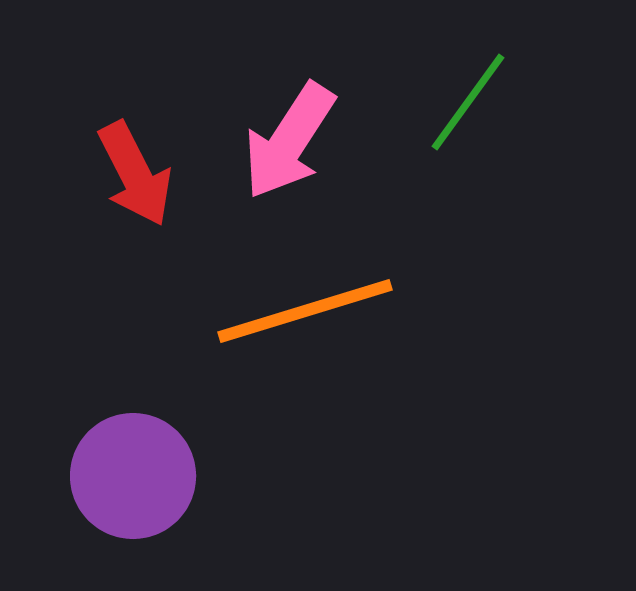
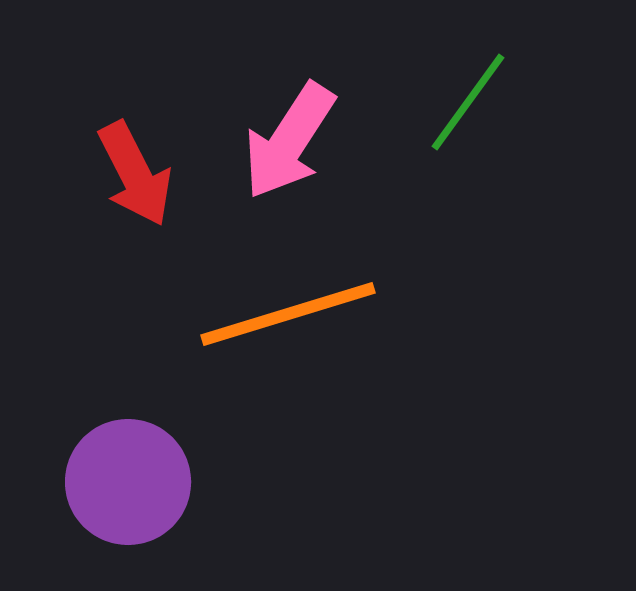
orange line: moved 17 px left, 3 px down
purple circle: moved 5 px left, 6 px down
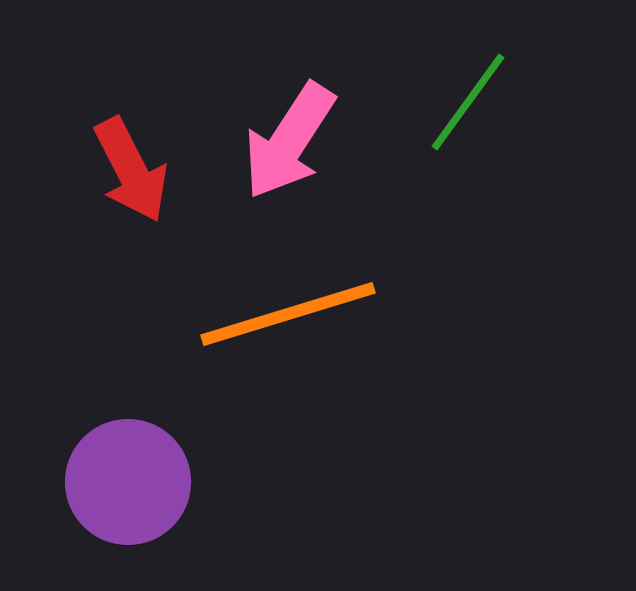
red arrow: moved 4 px left, 4 px up
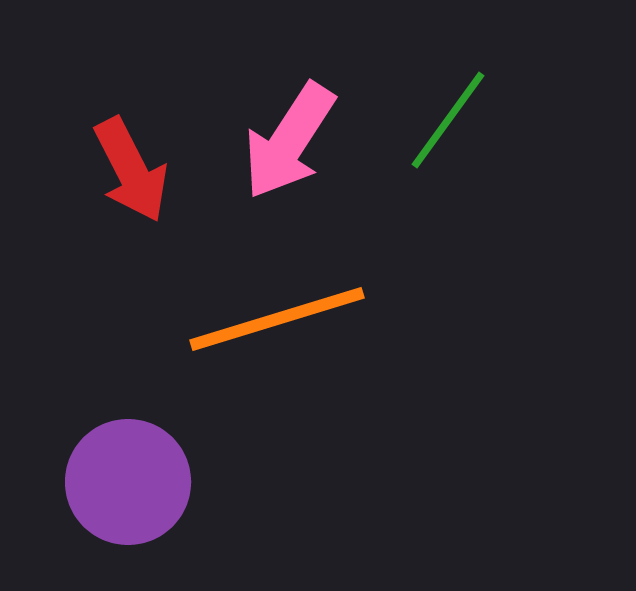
green line: moved 20 px left, 18 px down
orange line: moved 11 px left, 5 px down
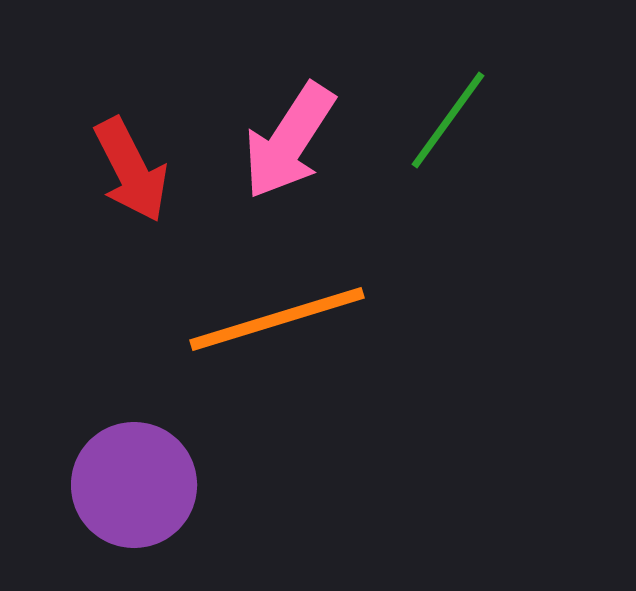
purple circle: moved 6 px right, 3 px down
